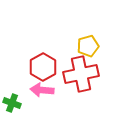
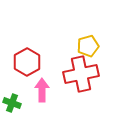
red hexagon: moved 16 px left, 5 px up
pink arrow: rotated 85 degrees clockwise
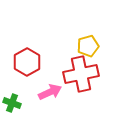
pink arrow: moved 8 px right, 2 px down; rotated 65 degrees clockwise
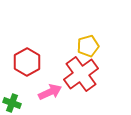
red cross: rotated 24 degrees counterclockwise
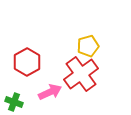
green cross: moved 2 px right, 1 px up
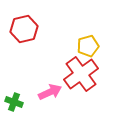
red hexagon: moved 3 px left, 33 px up; rotated 16 degrees clockwise
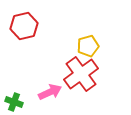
red hexagon: moved 3 px up
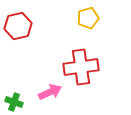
red hexagon: moved 6 px left
yellow pentagon: moved 28 px up
red cross: moved 7 px up; rotated 28 degrees clockwise
